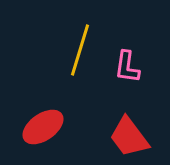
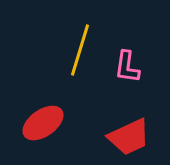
red ellipse: moved 4 px up
red trapezoid: rotated 78 degrees counterclockwise
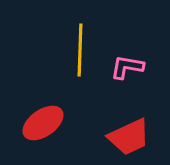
yellow line: rotated 15 degrees counterclockwise
pink L-shape: rotated 92 degrees clockwise
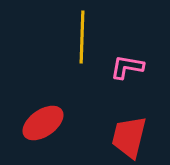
yellow line: moved 2 px right, 13 px up
red trapezoid: rotated 129 degrees clockwise
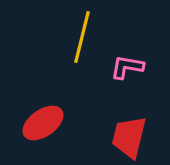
yellow line: rotated 12 degrees clockwise
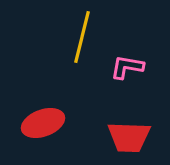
red ellipse: rotated 15 degrees clockwise
red trapezoid: rotated 102 degrees counterclockwise
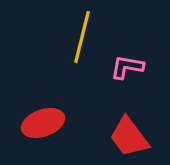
red trapezoid: rotated 51 degrees clockwise
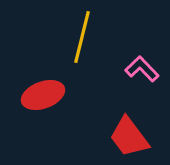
pink L-shape: moved 15 px right, 2 px down; rotated 36 degrees clockwise
red ellipse: moved 28 px up
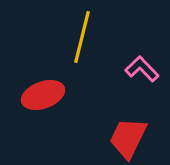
red trapezoid: moved 1 px left, 1 px down; rotated 63 degrees clockwise
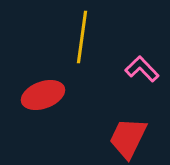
yellow line: rotated 6 degrees counterclockwise
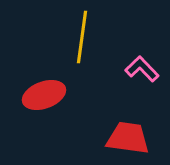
red ellipse: moved 1 px right
red trapezoid: rotated 72 degrees clockwise
